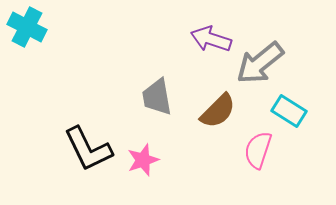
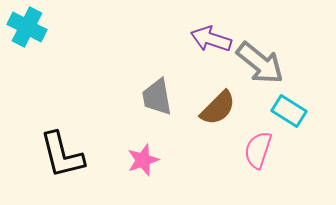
gray arrow: rotated 102 degrees counterclockwise
brown semicircle: moved 3 px up
black L-shape: moved 26 px left, 6 px down; rotated 12 degrees clockwise
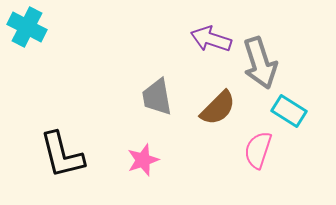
gray arrow: rotated 33 degrees clockwise
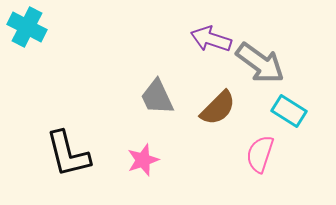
gray arrow: rotated 36 degrees counterclockwise
gray trapezoid: rotated 15 degrees counterclockwise
pink semicircle: moved 2 px right, 4 px down
black L-shape: moved 6 px right, 1 px up
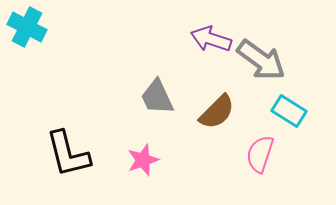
gray arrow: moved 1 px right, 3 px up
brown semicircle: moved 1 px left, 4 px down
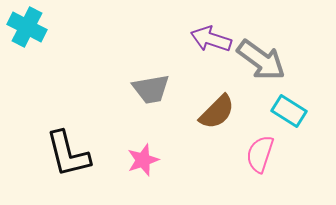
gray trapezoid: moved 6 px left, 8 px up; rotated 75 degrees counterclockwise
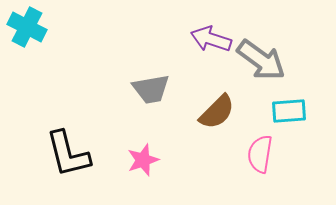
cyan rectangle: rotated 36 degrees counterclockwise
pink semicircle: rotated 9 degrees counterclockwise
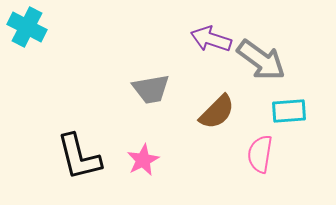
black L-shape: moved 11 px right, 3 px down
pink star: rotated 8 degrees counterclockwise
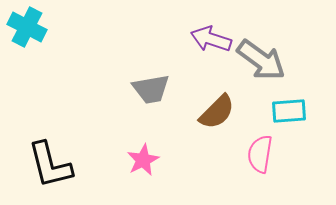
black L-shape: moved 29 px left, 8 px down
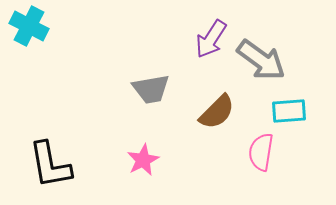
cyan cross: moved 2 px right, 1 px up
purple arrow: rotated 75 degrees counterclockwise
pink semicircle: moved 1 px right, 2 px up
black L-shape: rotated 4 degrees clockwise
